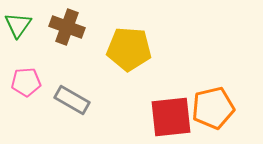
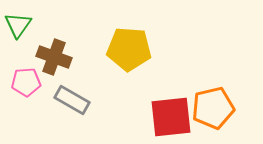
brown cross: moved 13 px left, 30 px down
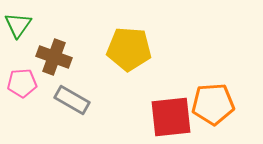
pink pentagon: moved 4 px left, 1 px down
orange pentagon: moved 4 px up; rotated 9 degrees clockwise
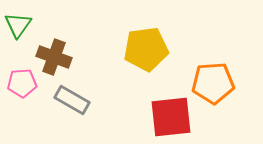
yellow pentagon: moved 17 px right; rotated 12 degrees counterclockwise
orange pentagon: moved 21 px up
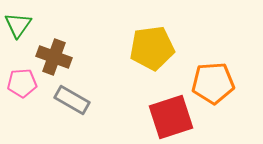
yellow pentagon: moved 6 px right, 1 px up
red square: rotated 12 degrees counterclockwise
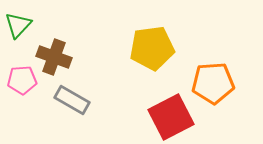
green triangle: rotated 8 degrees clockwise
pink pentagon: moved 3 px up
red square: rotated 9 degrees counterclockwise
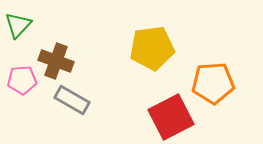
brown cross: moved 2 px right, 4 px down
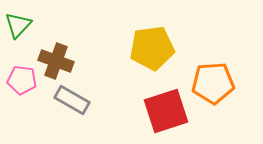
pink pentagon: rotated 12 degrees clockwise
red square: moved 5 px left, 6 px up; rotated 9 degrees clockwise
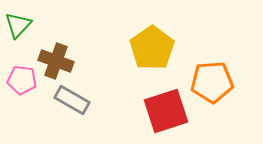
yellow pentagon: rotated 27 degrees counterclockwise
orange pentagon: moved 1 px left, 1 px up
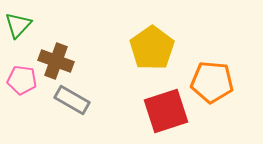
orange pentagon: rotated 9 degrees clockwise
